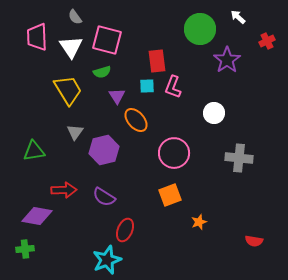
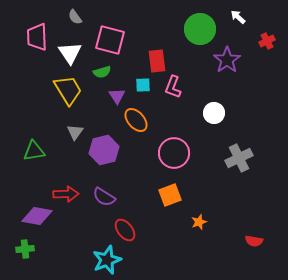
pink square: moved 3 px right
white triangle: moved 1 px left, 6 px down
cyan square: moved 4 px left, 1 px up
gray cross: rotated 32 degrees counterclockwise
red arrow: moved 2 px right, 4 px down
red ellipse: rotated 60 degrees counterclockwise
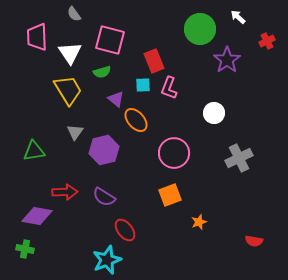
gray semicircle: moved 1 px left, 3 px up
red rectangle: moved 3 px left; rotated 15 degrees counterclockwise
pink L-shape: moved 4 px left, 1 px down
purple triangle: moved 1 px left, 3 px down; rotated 18 degrees counterclockwise
red arrow: moved 1 px left, 2 px up
green cross: rotated 18 degrees clockwise
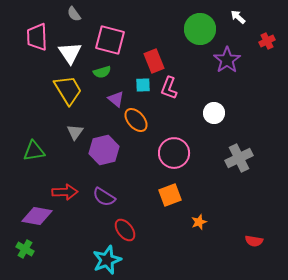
green cross: rotated 18 degrees clockwise
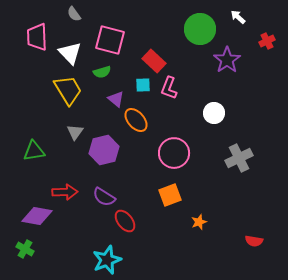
white triangle: rotated 10 degrees counterclockwise
red rectangle: rotated 25 degrees counterclockwise
red ellipse: moved 9 px up
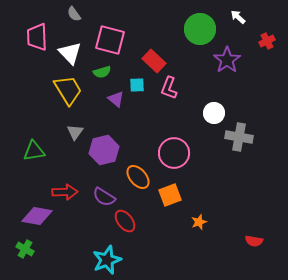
cyan square: moved 6 px left
orange ellipse: moved 2 px right, 57 px down
gray cross: moved 21 px up; rotated 36 degrees clockwise
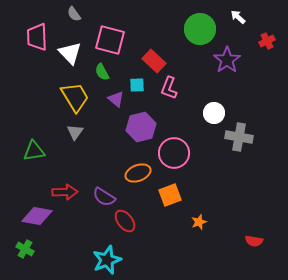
green semicircle: rotated 78 degrees clockwise
yellow trapezoid: moved 7 px right, 7 px down
purple hexagon: moved 37 px right, 23 px up
orange ellipse: moved 4 px up; rotated 70 degrees counterclockwise
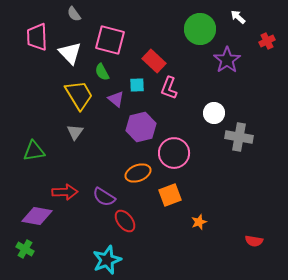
yellow trapezoid: moved 4 px right, 2 px up
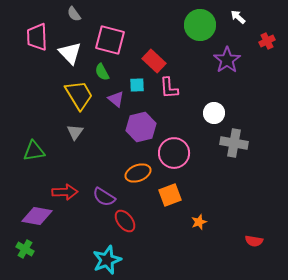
green circle: moved 4 px up
pink L-shape: rotated 25 degrees counterclockwise
gray cross: moved 5 px left, 6 px down
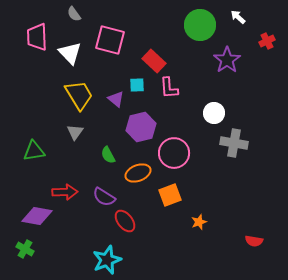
green semicircle: moved 6 px right, 83 px down
